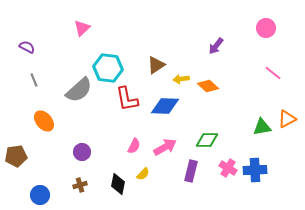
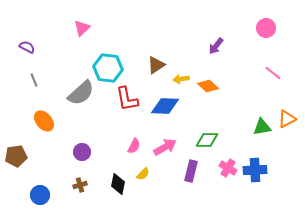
gray semicircle: moved 2 px right, 3 px down
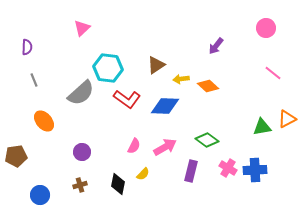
purple semicircle: rotated 63 degrees clockwise
red L-shape: rotated 44 degrees counterclockwise
green diamond: rotated 35 degrees clockwise
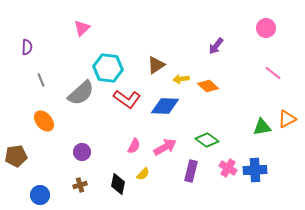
gray line: moved 7 px right
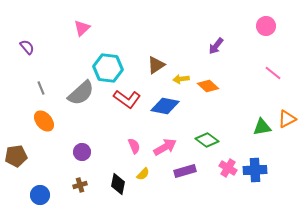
pink circle: moved 2 px up
purple semicircle: rotated 42 degrees counterclockwise
gray line: moved 8 px down
blue diamond: rotated 8 degrees clockwise
pink semicircle: rotated 49 degrees counterclockwise
purple rectangle: moved 6 px left; rotated 60 degrees clockwise
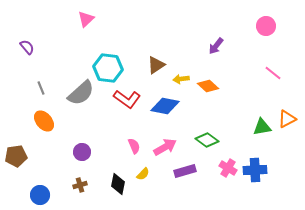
pink triangle: moved 4 px right, 9 px up
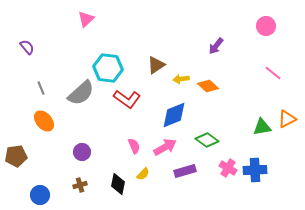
blue diamond: moved 9 px right, 9 px down; rotated 32 degrees counterclockwise
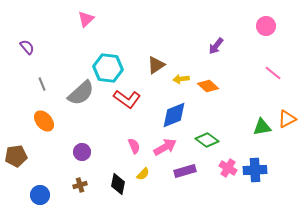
gray line: moved 1 px right, 4 px up
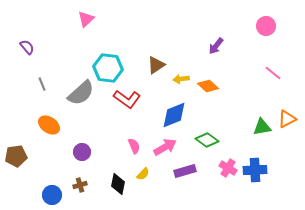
orange ellipse: moved 5 px right, 4 px down; rotated 15 degrees counterclockwise
blue circle: moved 12 px right
